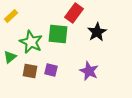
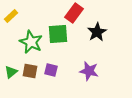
green square: rotated 10 degrees counterclockwise
green triangle: moved 1 px right, 15 px down
purple star: rotated 12 degrees counterclockwise
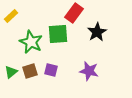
brown square: rotated 28 degrees counterclockwise
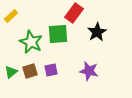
purple square: rotated 24 degrees counterclockwise
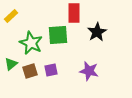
red rectangle: rotated 36 degrees counterclockwise
green square: moved 1 px down
green star: moved 1 px down
green triangle: moved 8 px up
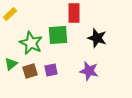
yellow rectangle: moved 1 px left, 2 px up
black star: moved 6 px down; rotated 24 degrees counterclockwise
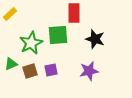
black star: moved 2 px left, 1 px down
green star: rotated 20 degrees clockwise
green triangle: rotated 16 degrees clockwise
purple star: rotated 24 degrees counterclockwise
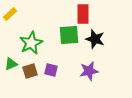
red rectangle: moved 9 px right, 1 px down
green square: moved 11 px right
purple square: rotated 24 degrees clockwise
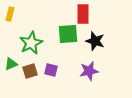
yellow rectangle: rotated 32 degrees counterclockwise
green square: moved 1 px left, 1 px up
black star: moved 2 px down
